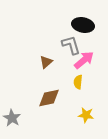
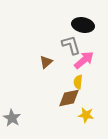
brown diamond: moved 20 px right
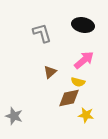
gray L-shape: moved 29 px left, 12 px up
brown triangle: moved 4 px right, 10 px down
yellow semicircle: rotated 80 degrees counterclockwise
gray star: moved 2 px right, 2 px up; rotated 12 degrees counterclockwise
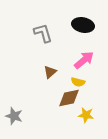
gray L-shape: moved 1 px right
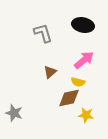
gray star: moved 3 px up
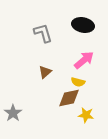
brown triangle: moved 5 px left
gray star: moved 1 px left; rotated 18 degrees clockwise
